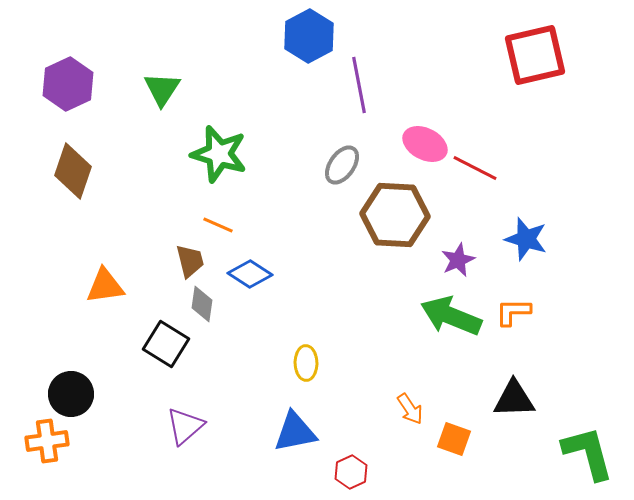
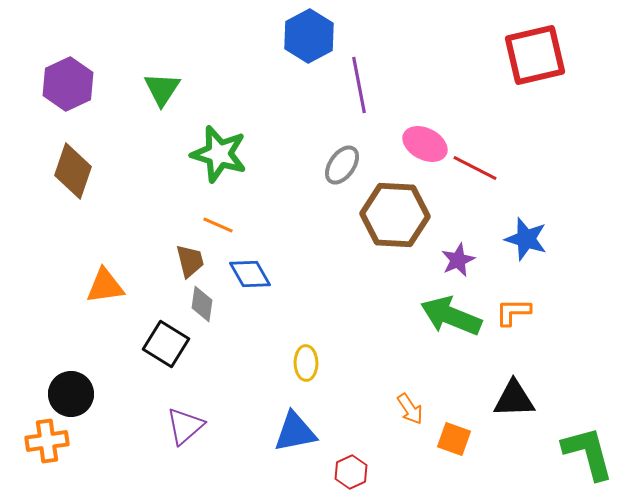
blue diamond: rotated 27 degrees clockwise
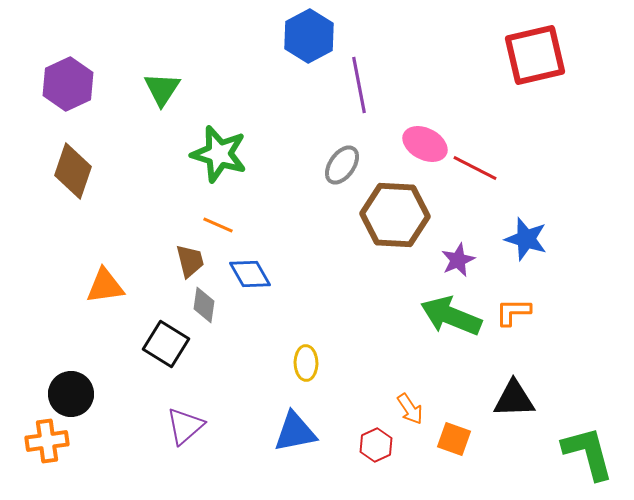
gray diamond: moved 2 px right, 1 px down
red hexagon: moved 25 px right, 27 px up
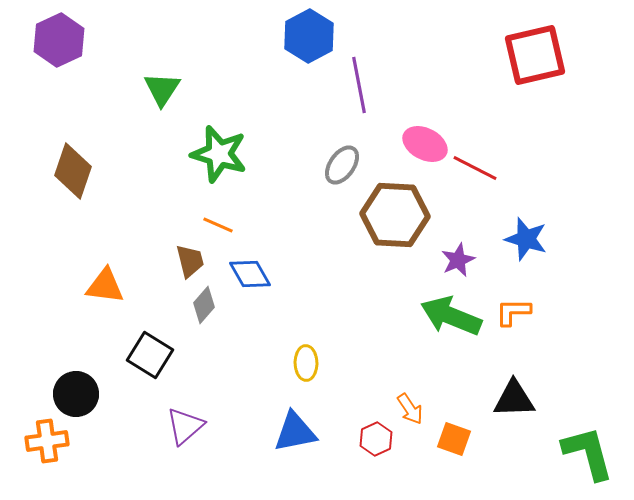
purple hexagon: moved 9 px left, 44 px up
orange triangle: rotated 15 degrees clockwise
gray diamond: rotated 33 degrees clockwise
black square: moved 16 px left, 11 px down
black circle: moved 5 px right
red hexagon: moved 6 px up
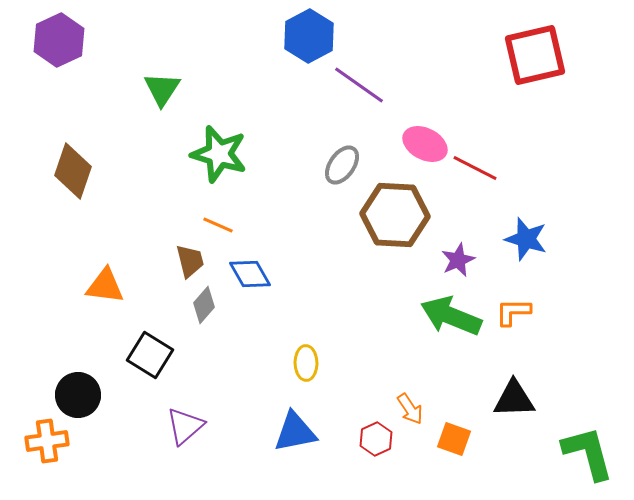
purple line: rotated 44 degrees counterclockwise
black circle: moved 2 px right, 1 px down
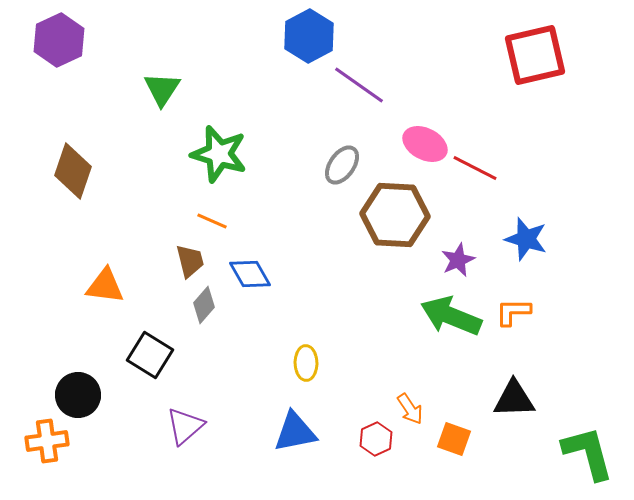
orange line: moved 6 px left, 4 px up
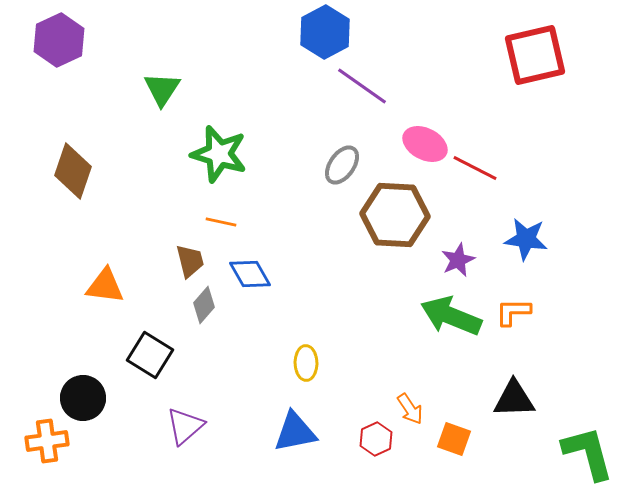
blue hexagon: moved 16 px right, 4 px up
purple line: moved 3 px right, 1 px down
orange line: moved 9 px right, 1 px down; rotated 12 degrees counterclockwise
blue star: rotated 9 degrees counterclockwise
black circle: moved 5 px right, 3 px down
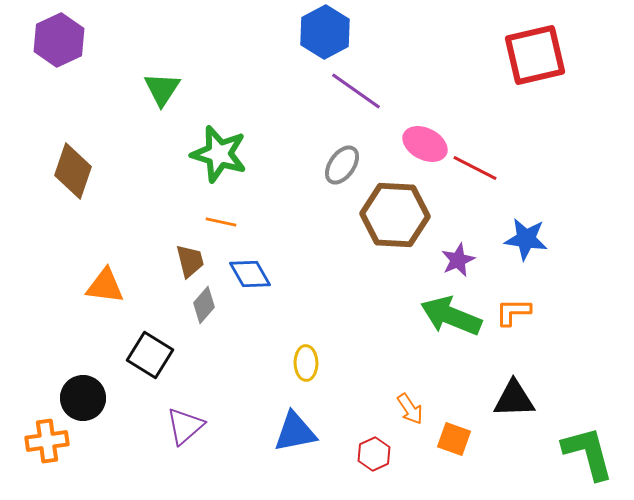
purple line: moved 6 px left, 5 px down
red hexagon: moved 2 px left, 15 px down
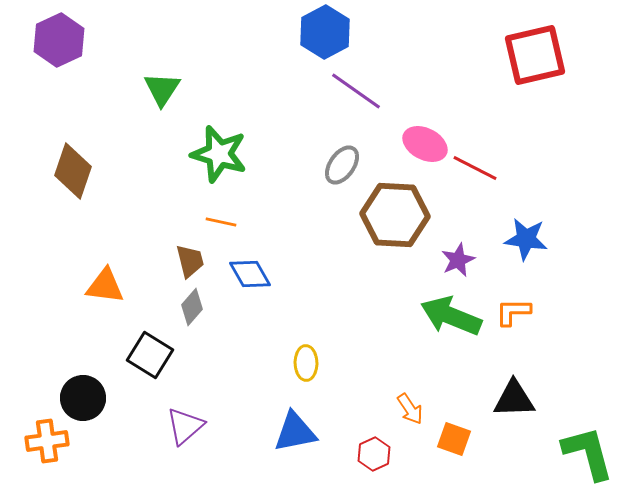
gray diamond: moved 12 px left, 2 px down
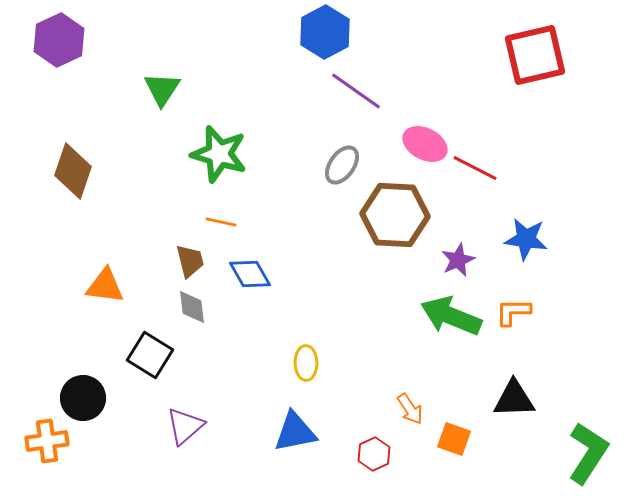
gray diamond: rotated 48 degrees counterclockwise
green L-shape: rotated 48 degrees clockwise
